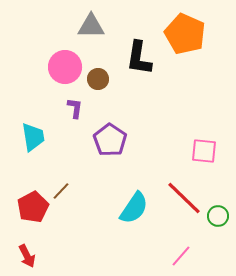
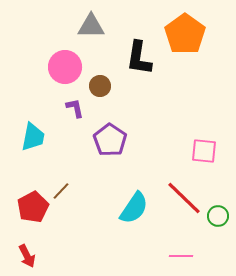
orange pentagon: rotated 12 degrees clockwise
brown circle: moved 2 px right, 7 px down
purple L-shape: rotated 20 degrees counterclockwise
cyan trapezoid: rotated 20 degrees clockwise
pink line: rotated 50 degrees clockwise
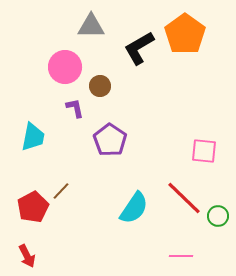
black L-shape: moved 10 px up; rotated 51 degrees clockwise
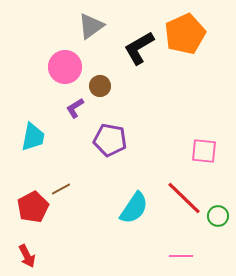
gray triangle: rotated 36 degrees counterclockwise
orange pentagon: rotated 12 degrees clockwise
purple L-shape: rotated 110 degrees counterclockwise
purple pentagon: rotated 24 degrees counterclockwise
brown line: moved 2 px up; rotated 18 degrees clockwise
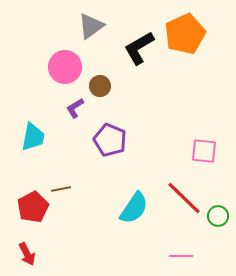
purple pentagon: rotated 12 degrees clockwise
brown line: rotated 18 degrees clockwise
red arrow: moved 2 px up
